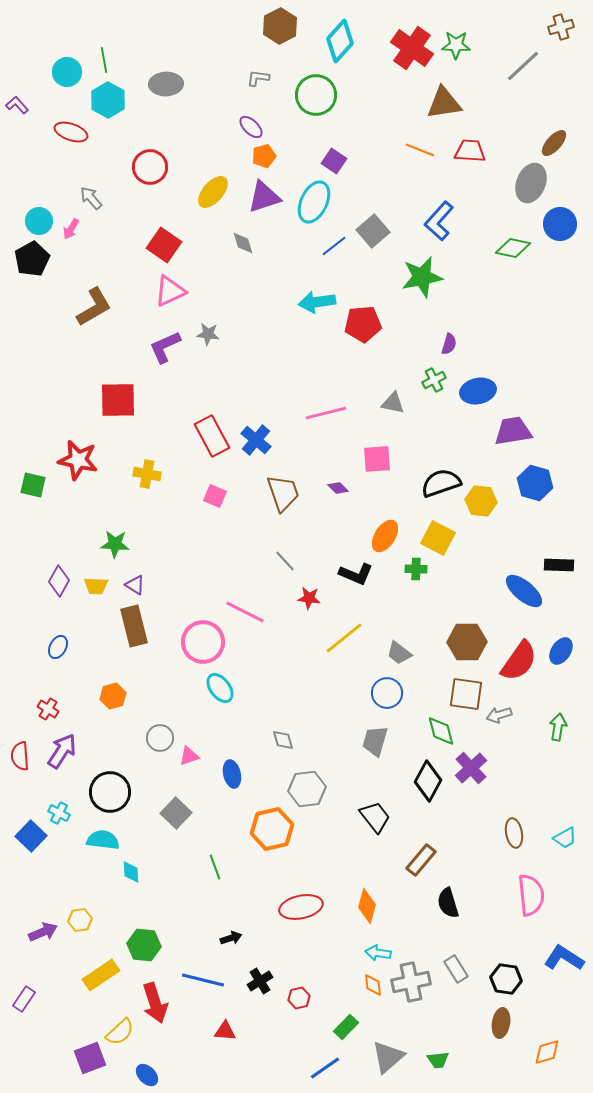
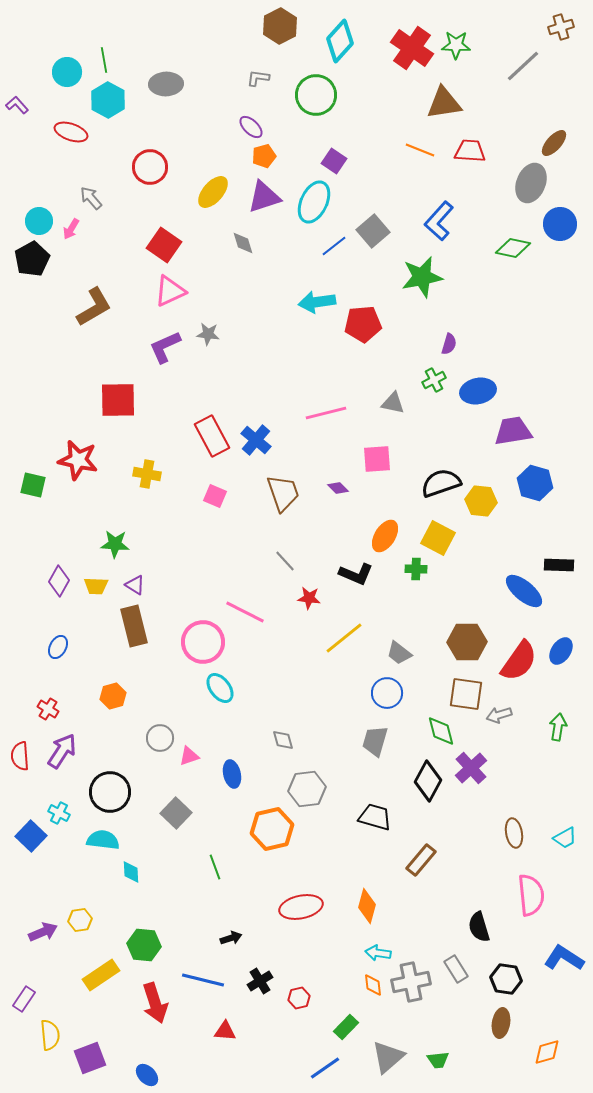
black trapezoid at (375, 817): rotated 36 degrees counterclockwise
black semicircle at (448, 903): moved 31 px right, 24 px down
yellow semicircle at (120, 1032): moved 70 px left, 3 px down; rotated 52 degrees counterclockwise
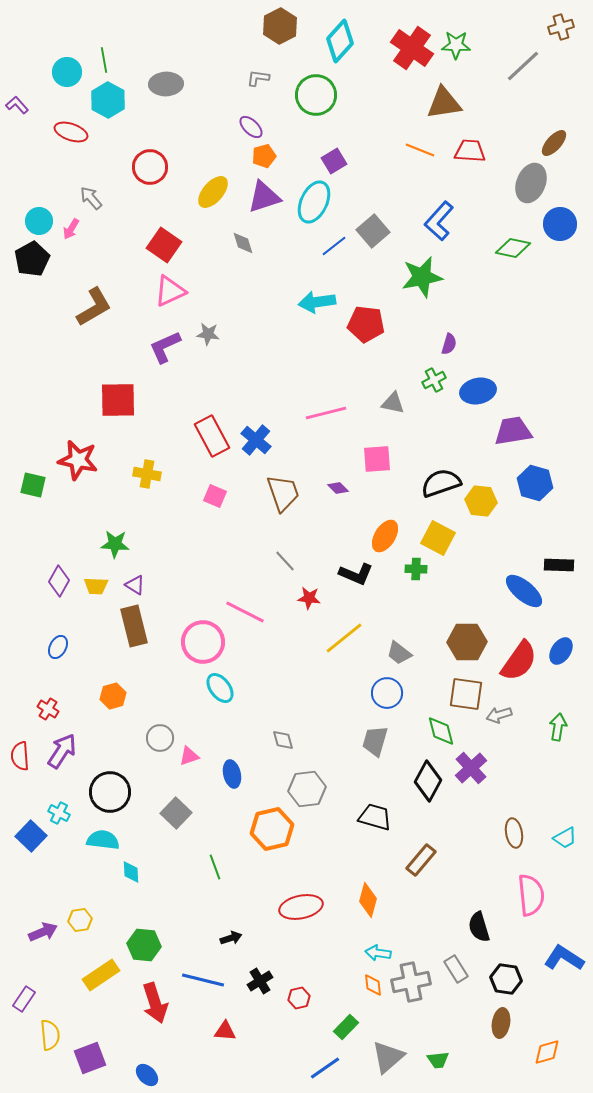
purple square at (334, 161): rotated 25 degrees clockwise
red pentagon at (363, 324): moved 3 px right; rotated 12 degrees clockwise
orange diamond at (367, 906): moved 1 px right, 6 px up
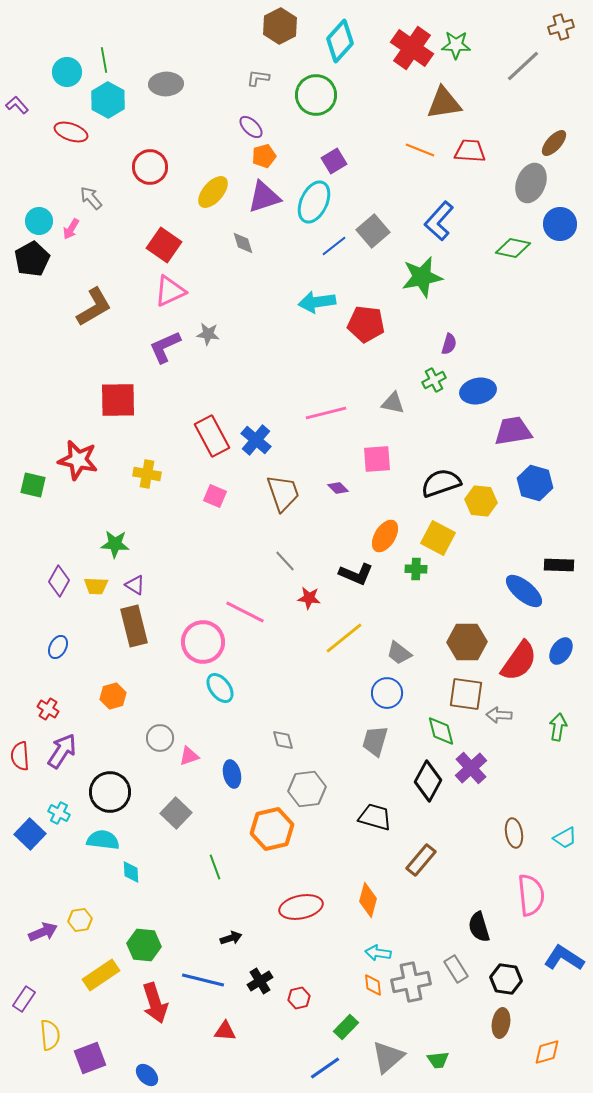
gray arrow at (499, 715): rotated 20 degrees clockwise
blue square at (31, 836): moved 1 px left, 2 px up
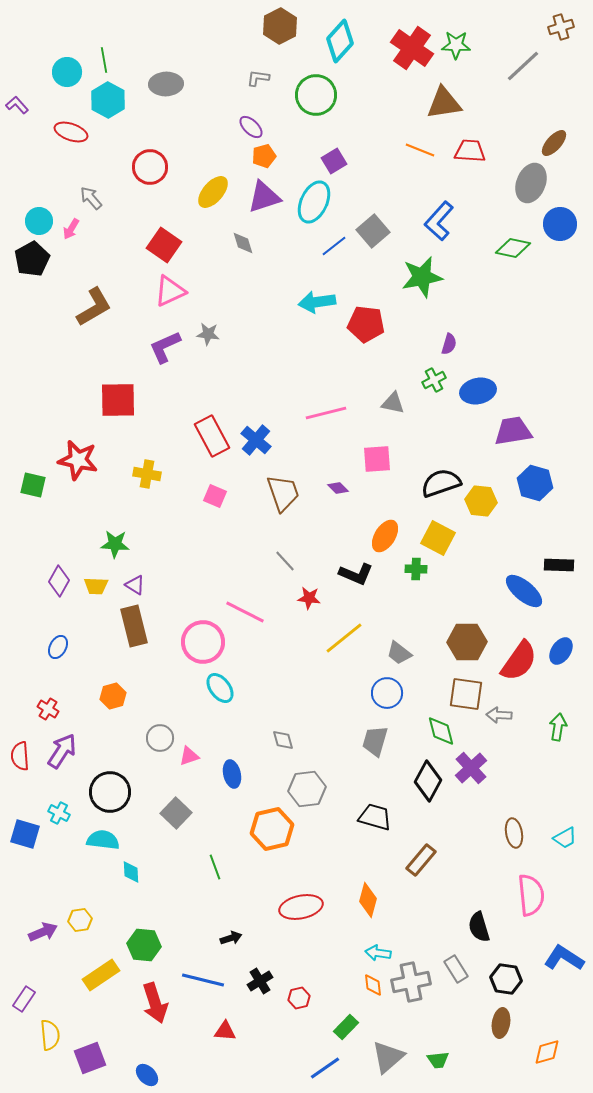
blue square at (30, 834): moved 5 px left; rotated 28 degrees counterclockwise
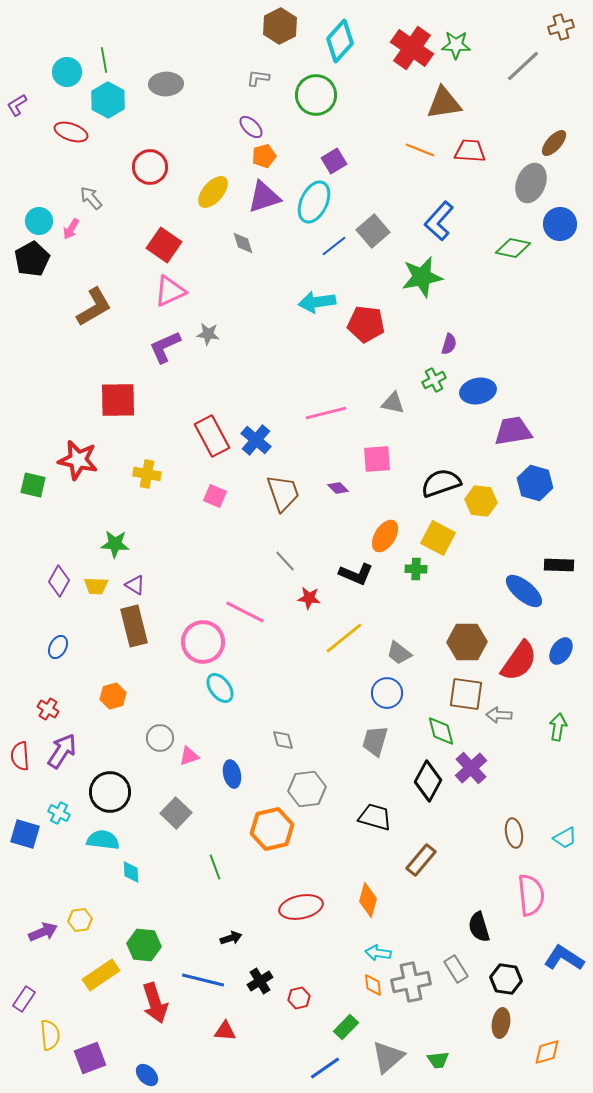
purple L-shape at (17, 105): rotated 80 degrees counterclockwise
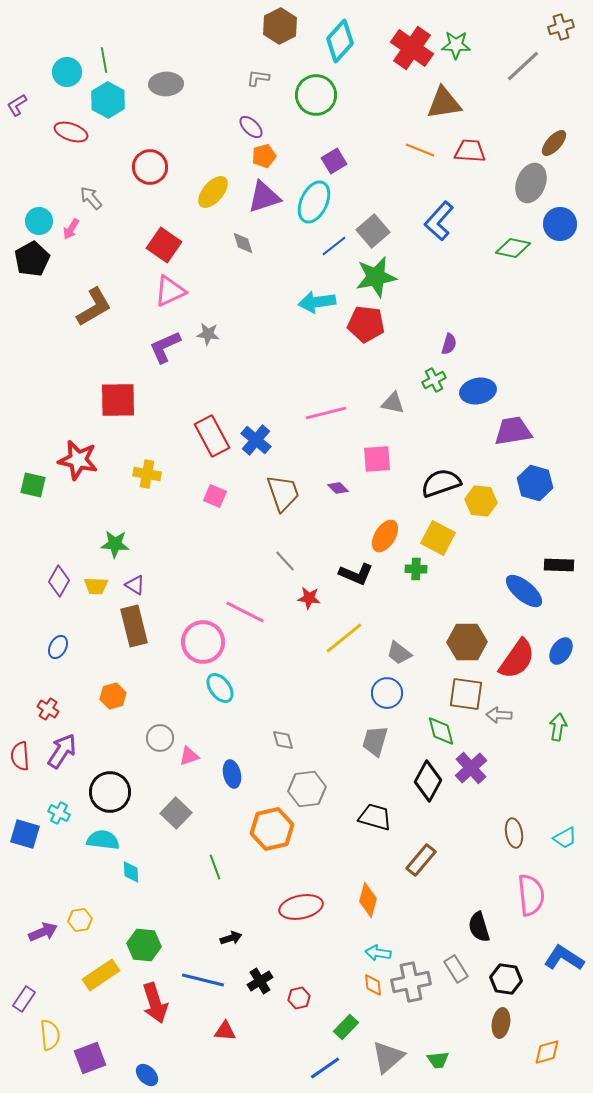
green star at (422, 277): moved 46 px left
red semicircle at (519, 661): moved 2 px left, 2 px up
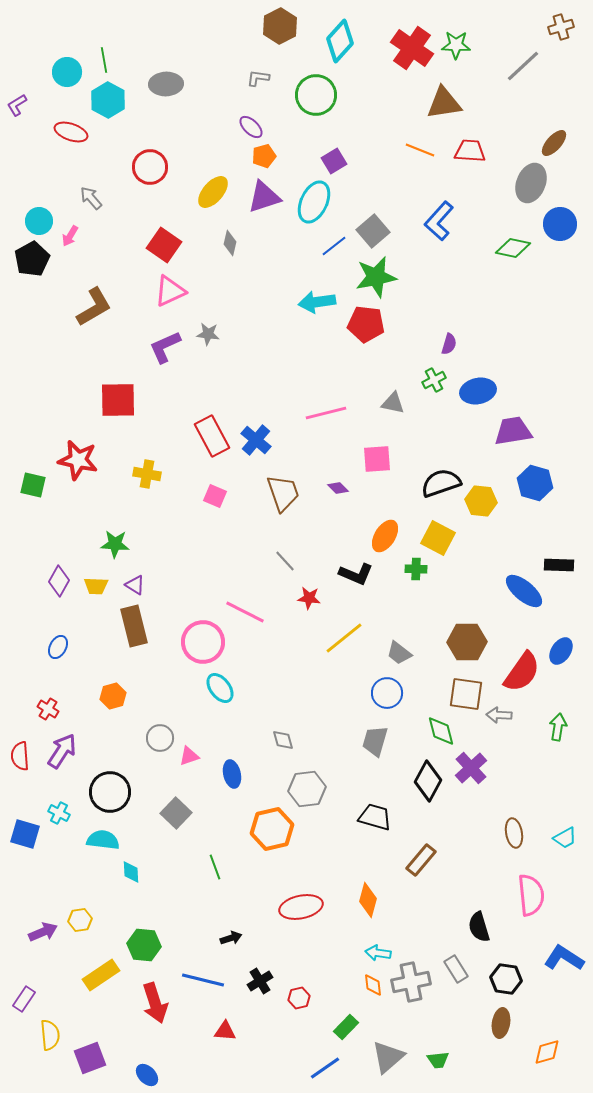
pink arrow at (71, 229): moved 1 px left, 7 px down
gray diamond at (243, 243): moved 13 px left; rotated 30 degrees clockwise
red semicircle at (517, 659): moved 5 px right, 13 px down
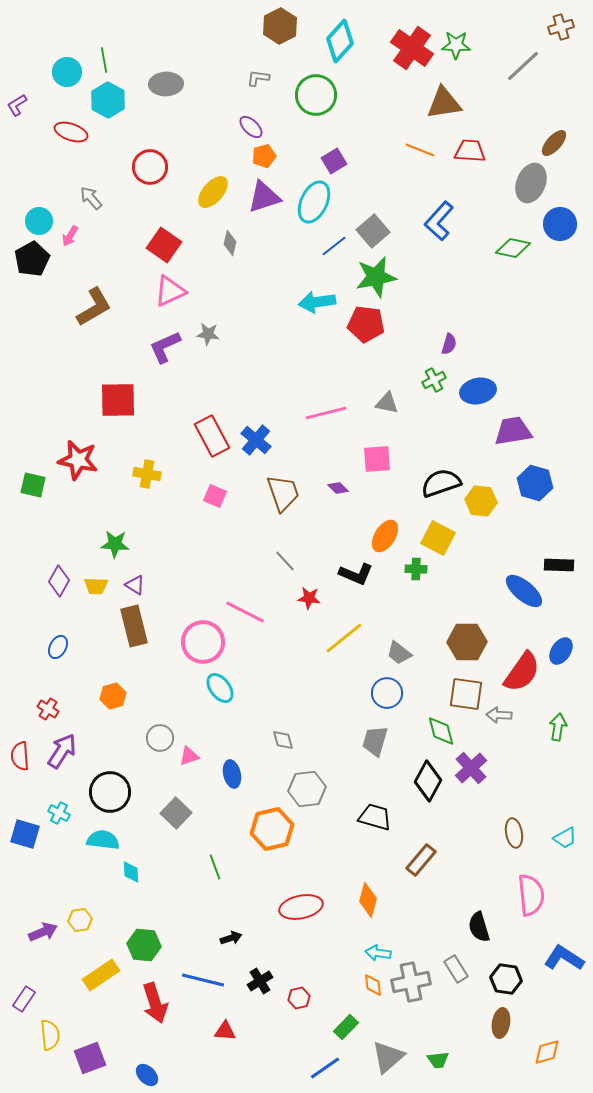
gray triangle at (393, 403): moved 6 px left
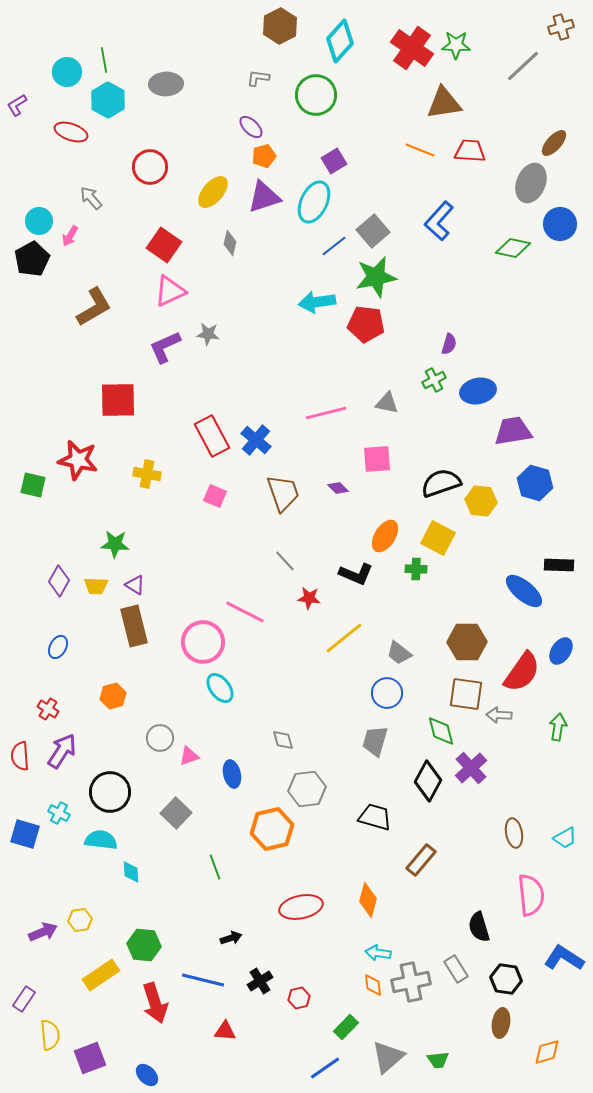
cyan semicircle at (103, 840): moved 2 px left
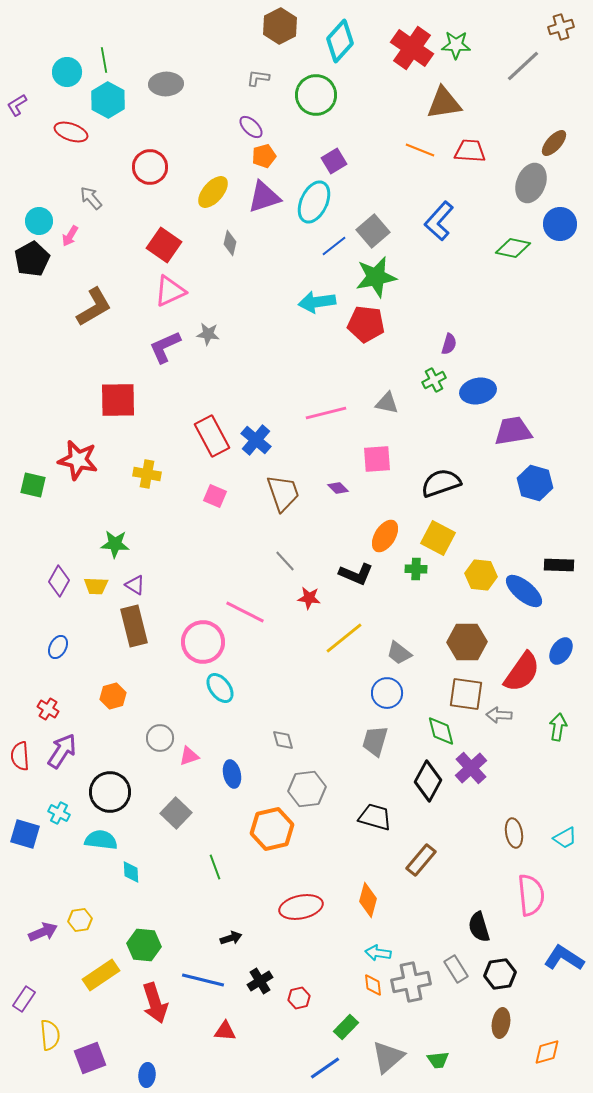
yellow hexagon at (481, 501): moved 74 px down
black hexagon at (506, 979): moved 6 px left, 5 px up; rotated 16 degrees counterclockwise
blue ellipse at (147, 1075): rotated 50 degrees clockwise
